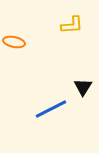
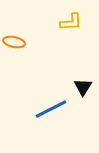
yellow L-shape: moved 1 px left, 3 px up
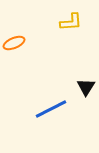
orange ellipse: moved 1 px down; rotated 35 degrees counterclockwise
black triangle: moved 3 px right
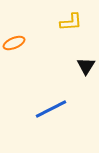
black triangle: moved 21 px up
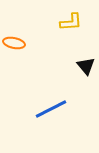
orange ellipse: rotated 35 degrees clockwise
black triangle: rotated 12 degrees counterclockwise
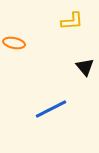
yellow L-shape: moved 1 px right, 1 px up
black triangle: moved 1 px left, 1 px down
